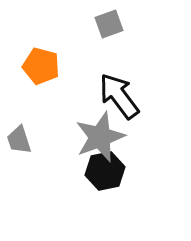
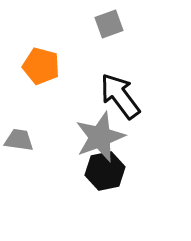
black arrow: moved 1 px right
gray trapezoid: rotated 116 degrees clockwise
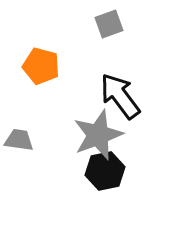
gray star: moved 2 px left, 2 px up
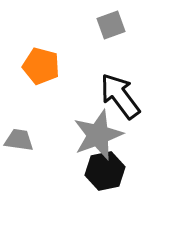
gray square: moved 2 px right, 1 px down
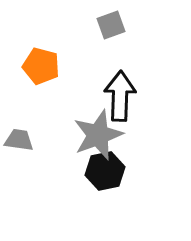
black arrow: rotated 39 degrees clockwise
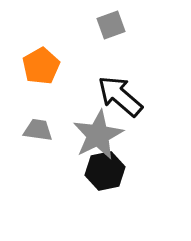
orange pentagon: rotated 27 degrees clockwise
black arrow: rotated 51 degrees counterclockwise
gray star: rotated 6 degrees counterclockwise
gray trapezoid: moved 19 px right, 10 px up
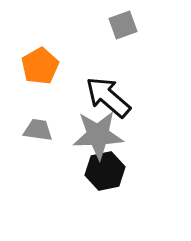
gray square: moved 12 px right
orange pentagon: moved 1 px left
black arrow: moved 12 px left, 1 px down
gray star: rotated 24 degrees clockwise
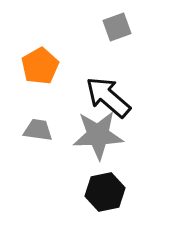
gray square: moved 6 px left, 2 px down
black hexagon: moved 21 px down
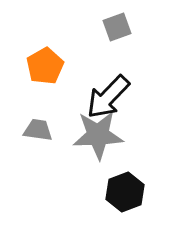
orange pentagon: moved 5 px right
black arrow: rotated 87 degrees counterclockwise
black hexagon: moved 20 px right; rotated 9 degrees counterclockwise
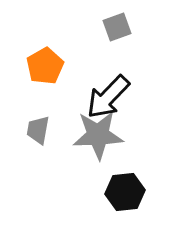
gray trapezoid: rotated 88 degrees counterclockwise
black hexagon: rotated 15 degrees clockwise
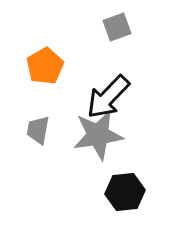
gray star: rotated 6 degrees counterclockwise
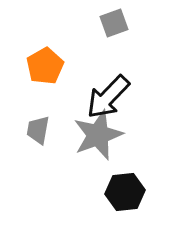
gray square: moved 3 px left, 4 px up
gray star: rotated 12 degrees counterclockwise
